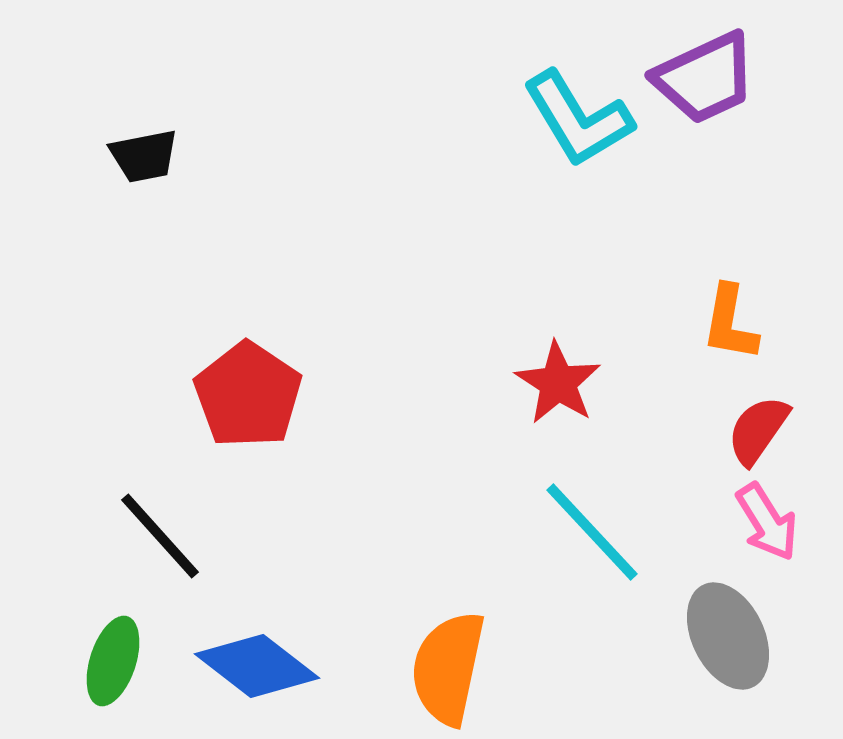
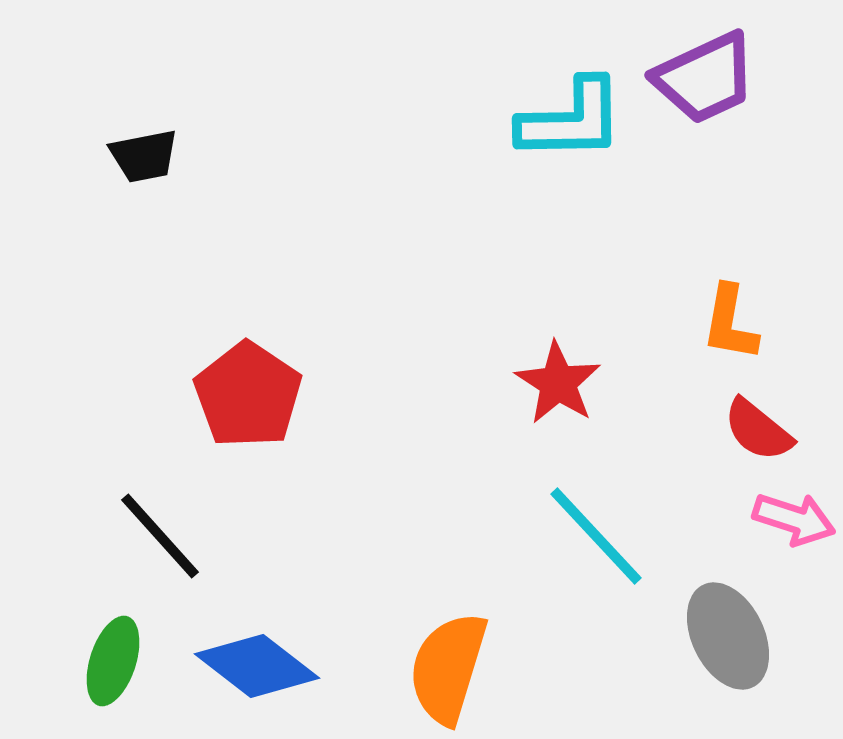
cyan L-shape: moved 7 px left, 1 px down; rotated 60 degrees counterclockwise
red semicircle: rotated 86 degrees counterclockwise
pink arrow: moved 27 px right, 3 px up; rotated 40 degrees counterclockwise
cyan line: moved 4 px right, 4 px down
orange semicircle: rotated 5 degrees clockwise
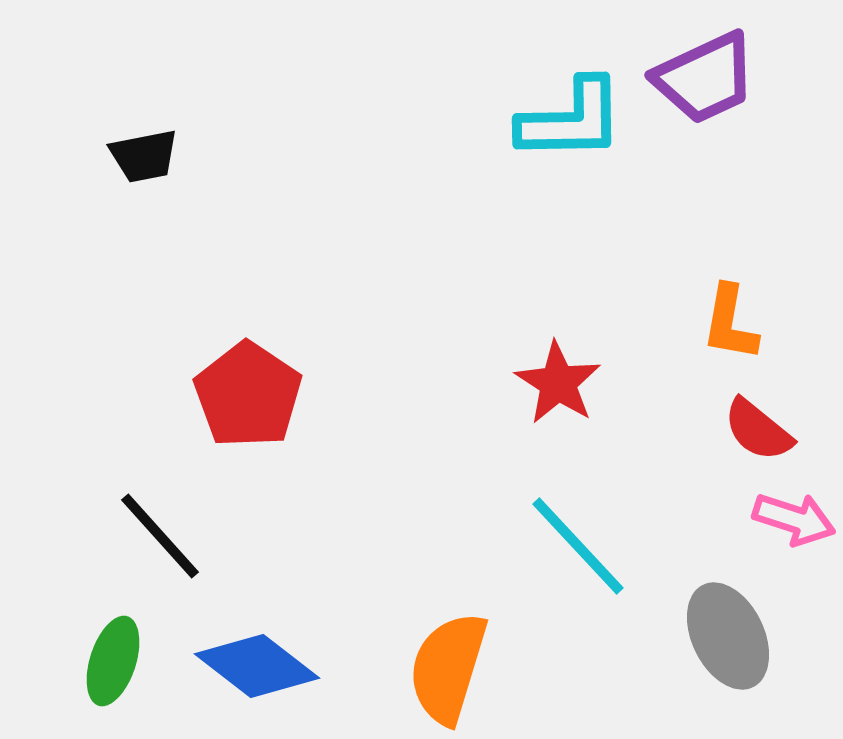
cyan line: moved 18 px left, 10 px down
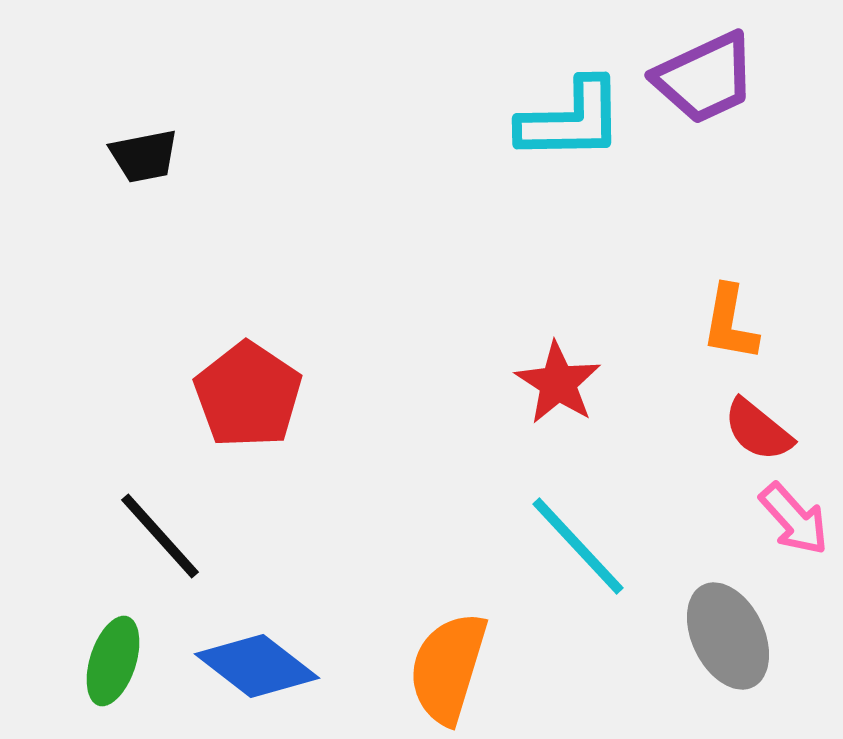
pink arrow: rotated 30 degrees clockwise
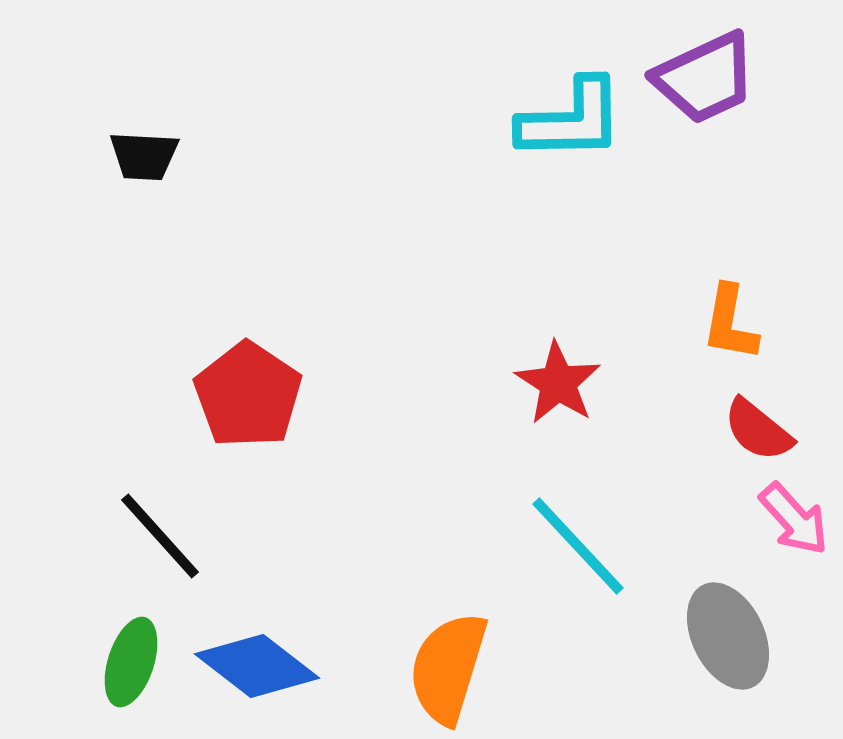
black trapezoid: rotated 14 degrees clockwise
green ellipse: moved 18 px right, 1 px down
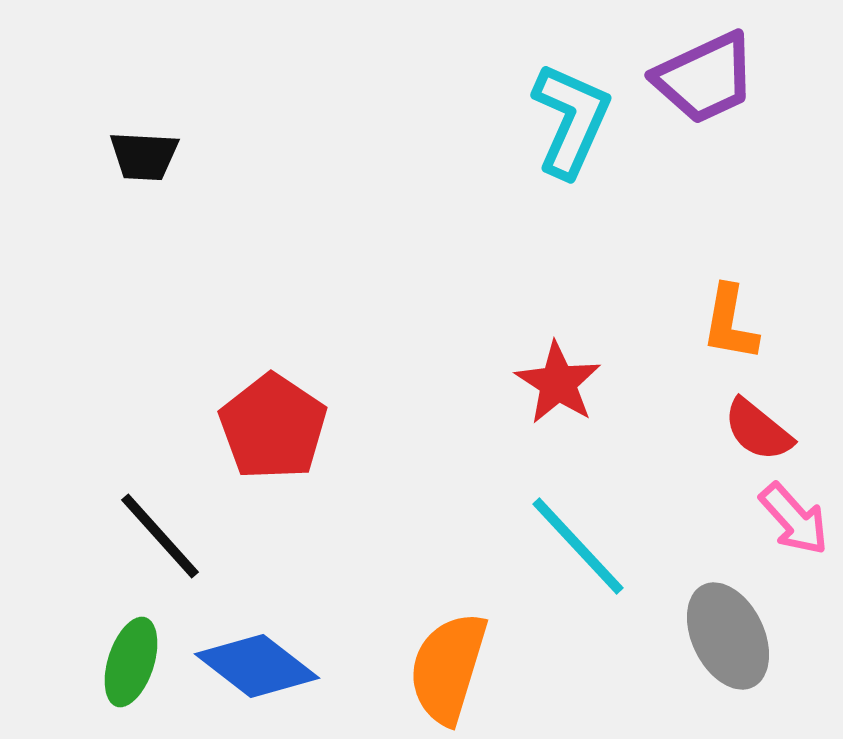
cyan L-shape: rotated 65 degrees counterclockwise
red pentagon: moved 25 px right, 32 px down
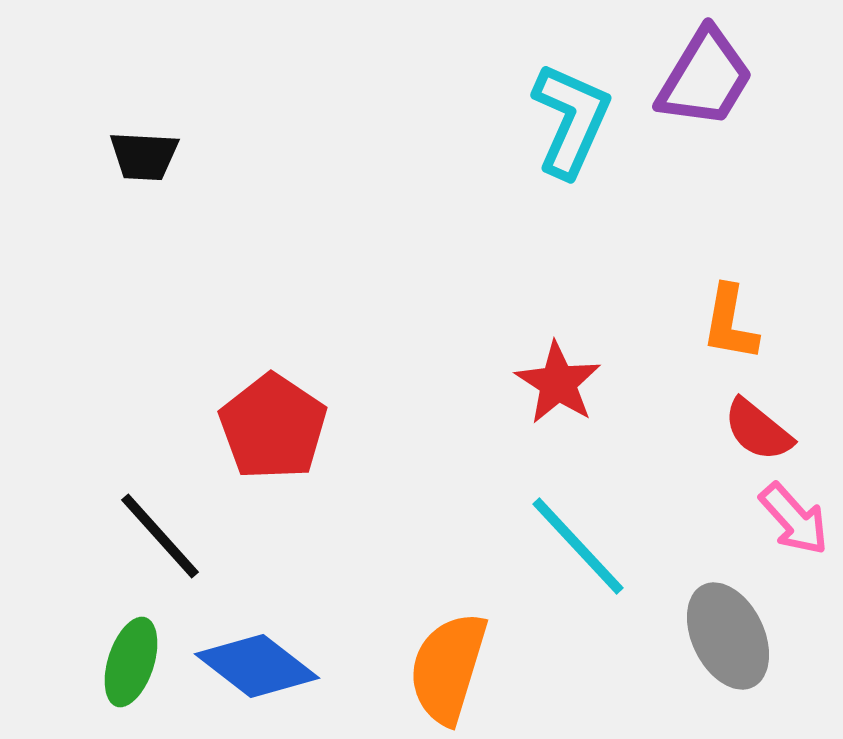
purple trapezoid: rotated 34 degrees counterclockwise
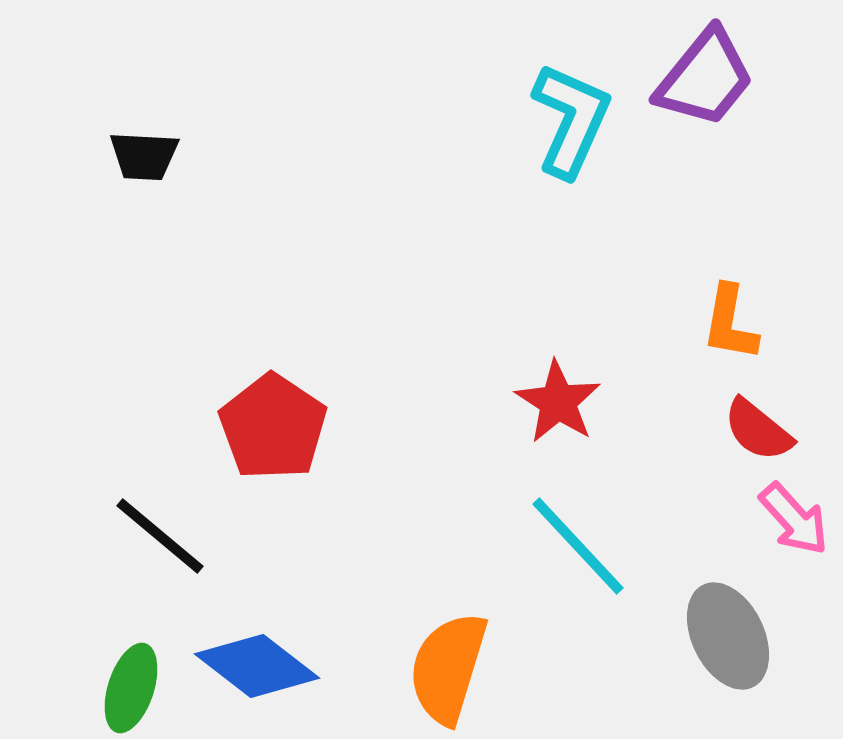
purple trapezoid: rotated 8 degrees clockwise
red star: moved 19 px down
black line: rotated 8 degrees counterclockwise
green ellipse: moved 26 px down
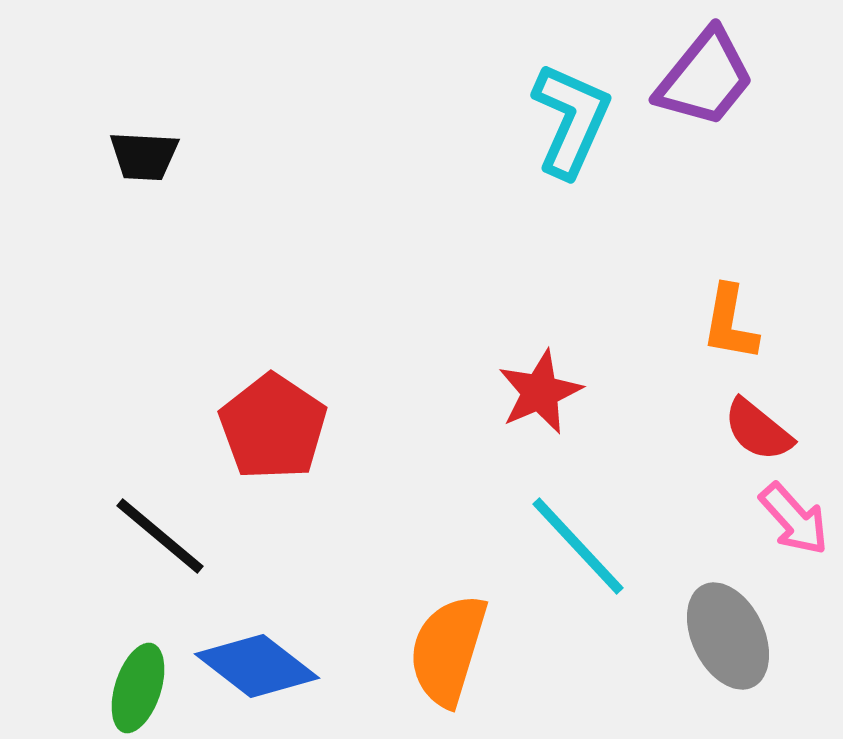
red star: moved 18 px left, 10 px up; rotated 16 degrees clockwise
orange semicircle: moved 18 px up
green ellipse: moved 7 px right
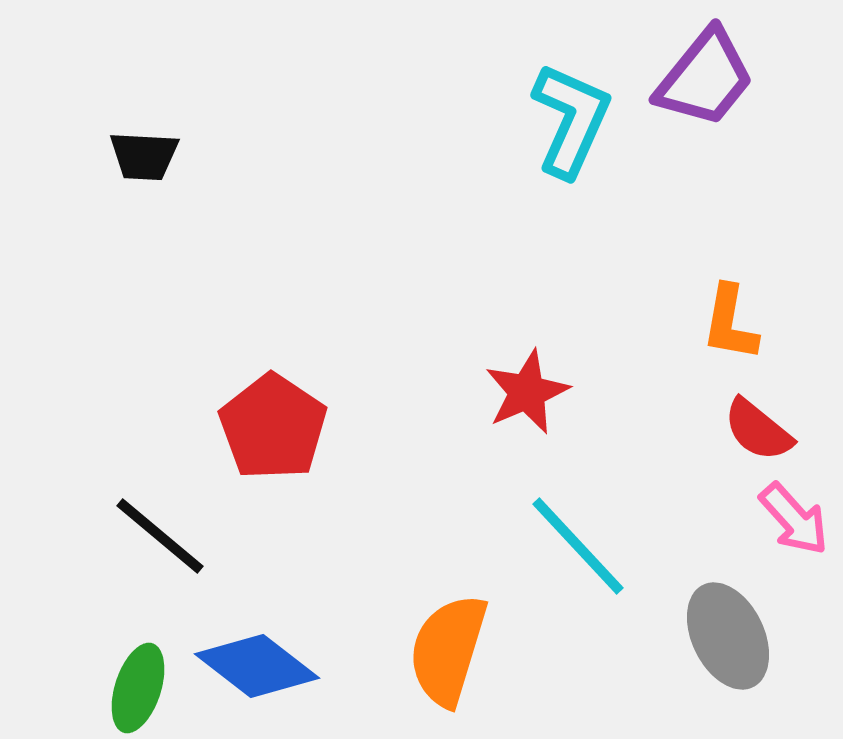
red star: moved 13 px left
